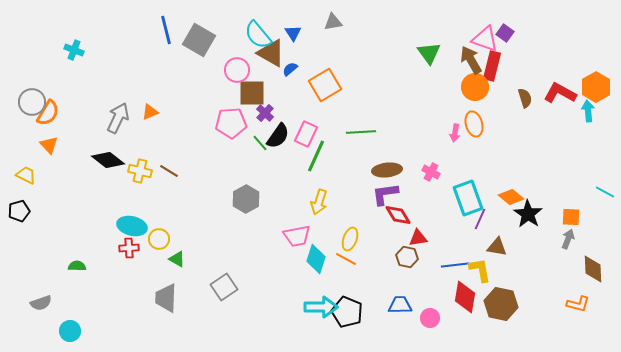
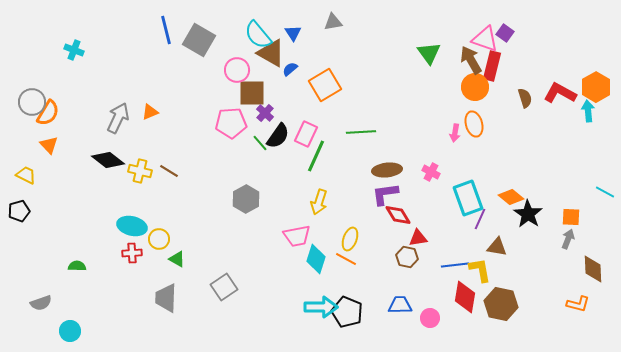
red cross at (129, 248): moved 3 px right, 5 px down
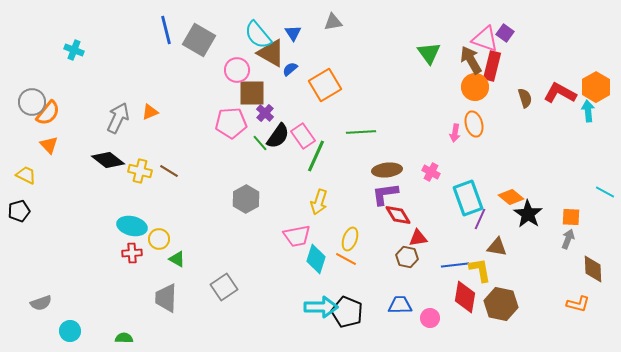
orange semicircle at (48, 113): rotated 8 degrees clockwise
pink rectangle at (306, 134): moved 3 px left, 2 px down; rotated 60 degrees counterclockwise
green semicircle at (77, 266): moved 47 px right, 72 px down
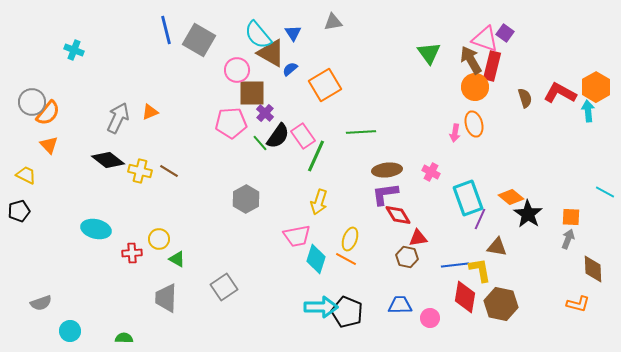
cyan ellipse at (132, 226): moved 36 px left, 3 px down
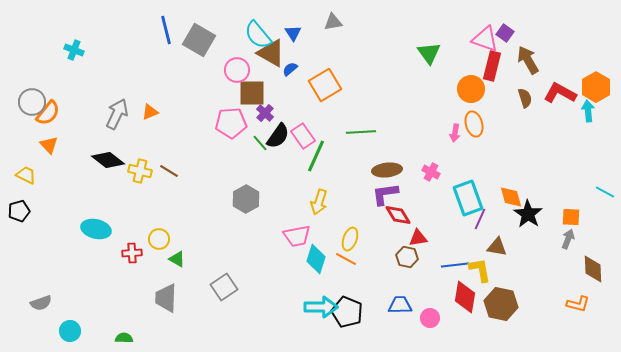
brown arrow at (471, 60): moved 57 px right
orange circle at (475, 87): moved 4 px left, 2 px down
gray arrow at (118, 118): moved 1 px left, 4 px up
orange diamond at (511, 197): rotated 35 degrees clockwise
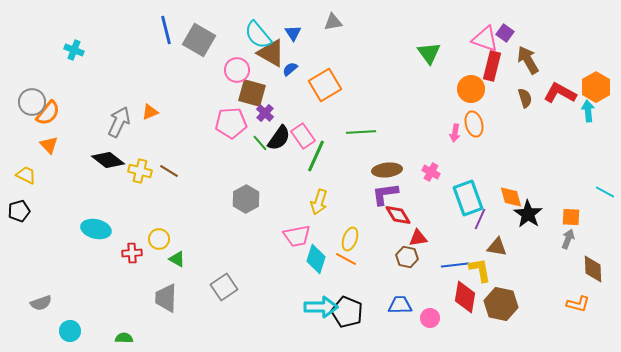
brown square at (252, 93): rotated 16 degrees clockwise
gray arrow at (117, 114): moved 2 px right, 8 px down
black semicircle at (278, 136): moved 1 px right, 2 px down
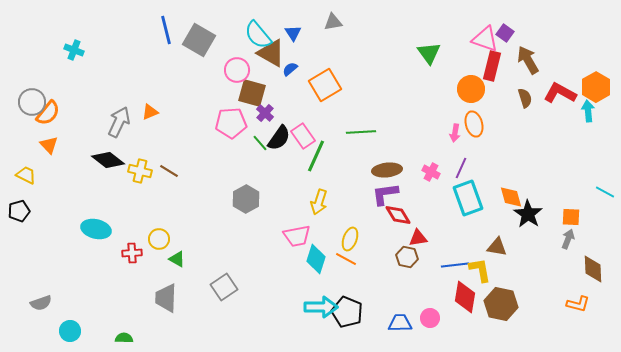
purple line at (480, 219): moved 19 px left, 51 px up
blue trapezoid at (400, 305): moved 18 px down
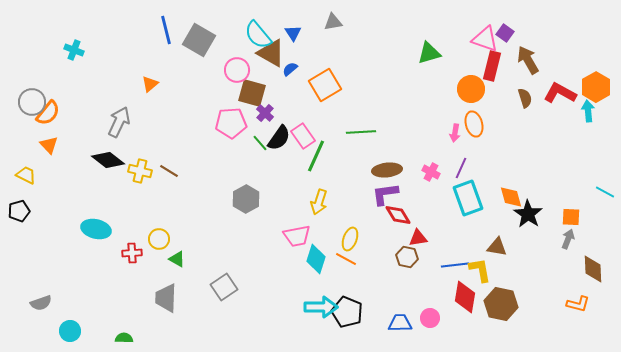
green triangle at (429, 53): rotated 50 degrees clockwise
orange triangle at (150, 112): moved 28 px up; rotated 18 degrees counterclockwise
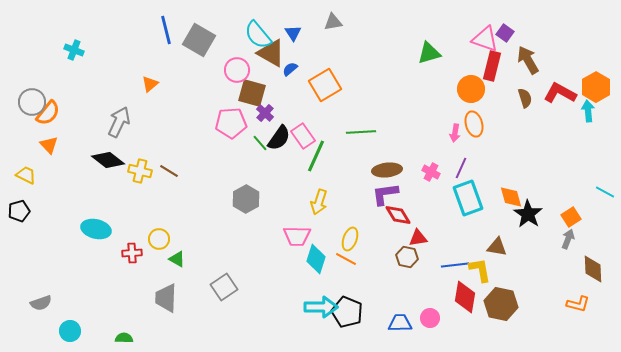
orange square at (571, 217): rotated 36 degrees counterclockwise
pink trapezoid at (297, 236): rotated 12 degrees clockwise
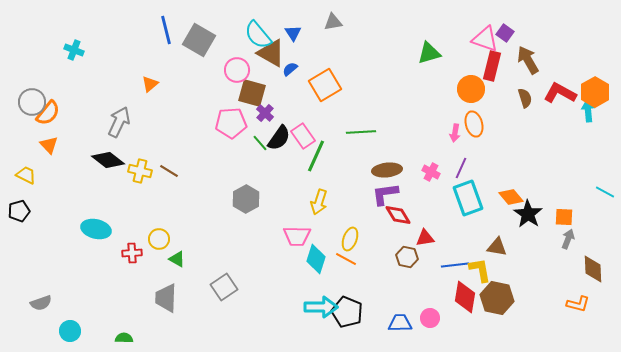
orange hexagon at (596, 87): moved 1 px left, 5 px down
orange diamond at (511, 197): rotated 25 degrees counterclockwise
orange square at (571, 217): moved 7 px left; rotated 36 degrees clockwise
red triangle at (418, 238): moved 7 px right
brown hexagon at (501, 304): moved 4 px left, 6 px up
